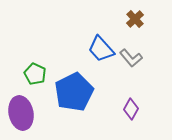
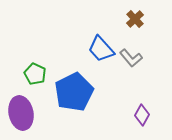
purple diamond: moved 11 px right, 6 px down
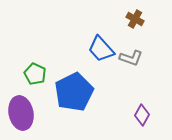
brown cross: rotated 18 degrees counterclockwise
gray L-shape: rotated 30 degrees counterclockwise
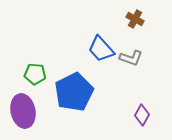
green pentagon: rotated 20 degrees counterclockwise
purple ellipse: moved 2 px right, 2 px up
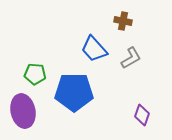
brown cross: moved 12 px left, 2 px down; rotated 18 degrees counterclockwise
blue trapezoid: moved 7 px left
gray L-shape: rotated 50 degrees counterclockwise
blue pentagon: rotated 27 degrees clockwise
purple diamond: rotated 10 degrees counterclockwise
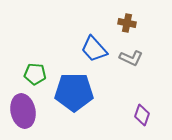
brown cross: moved 4 px right, 2 px down
gray L-shape: rotated 55 degrees clockwise
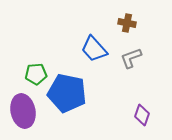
gray L-shape: rotated 135 degrees clockwise
green pentagon: moved 1 px right; rotated 10 degrees counterclockwise
blue pentagon: moved 7 px left, 1 px down; rotated 12 degrees clockwise
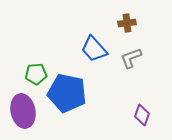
brown cross: rotated 18 degrees counterclockwise
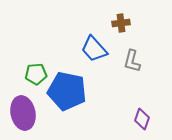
brown cross: moved 6 px left
gray L-shape: moved 1 px right, 3 px down; rotated 55 degrees counterclockwise
blue pentagon: moved 2 px up
purple ellipse: moved 2 px down
purple diamond: moved 4 px down
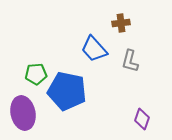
gray L-shape: moved 2 px left
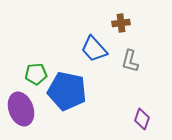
purple ellipse: moved 2 px left, 4 px up; rotated 8 degrees counterclockwise
